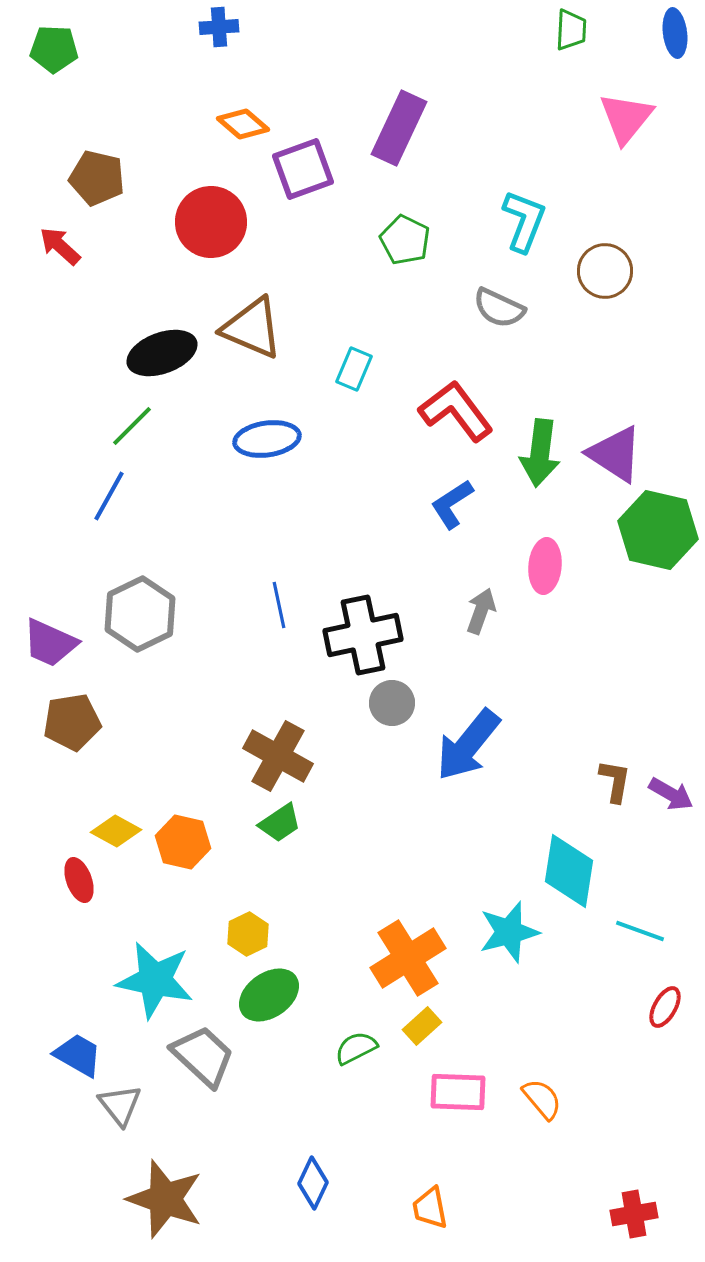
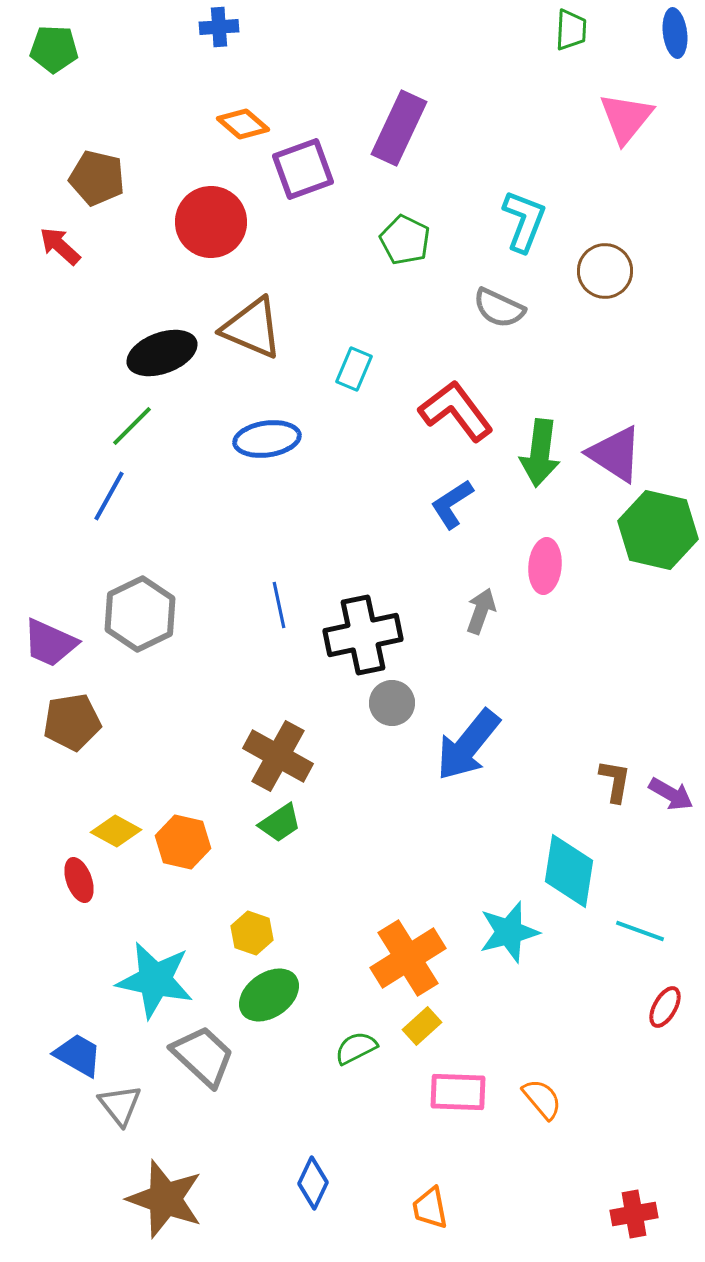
yellow hexagon at (248, 934): moved 4 px right, 1 px up; rotated 15 degrees counterclockwise
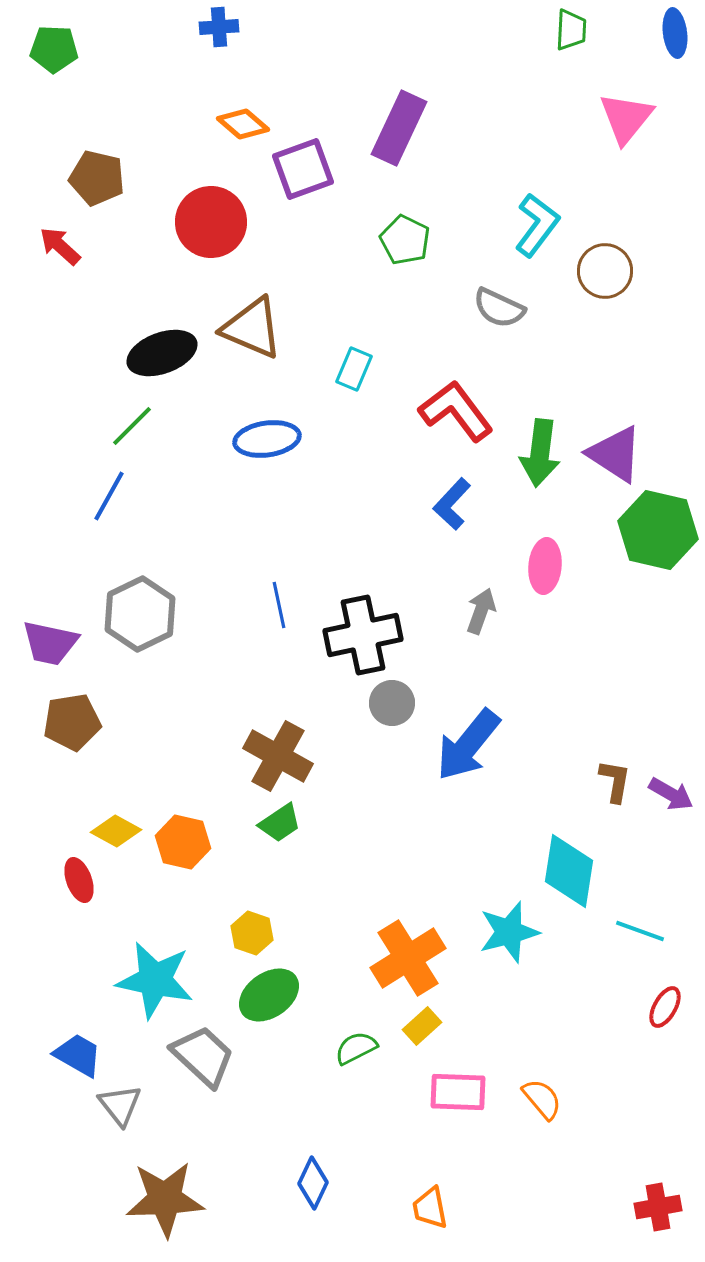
cyan L-shape at (524, 221): moved 13 px right, 4 px down; rotated 16 degrees clockwise
blue L-shape at (452, 504): rotated 14 degrees counterclockwise
purple trapezoid at (50, 643): rotated 12 degrees counterclockwise
brown star at (165, 1199): rotated 22 degrees counterclockwise
red cross at (634, 1214): moved 24 px right, 7 px up
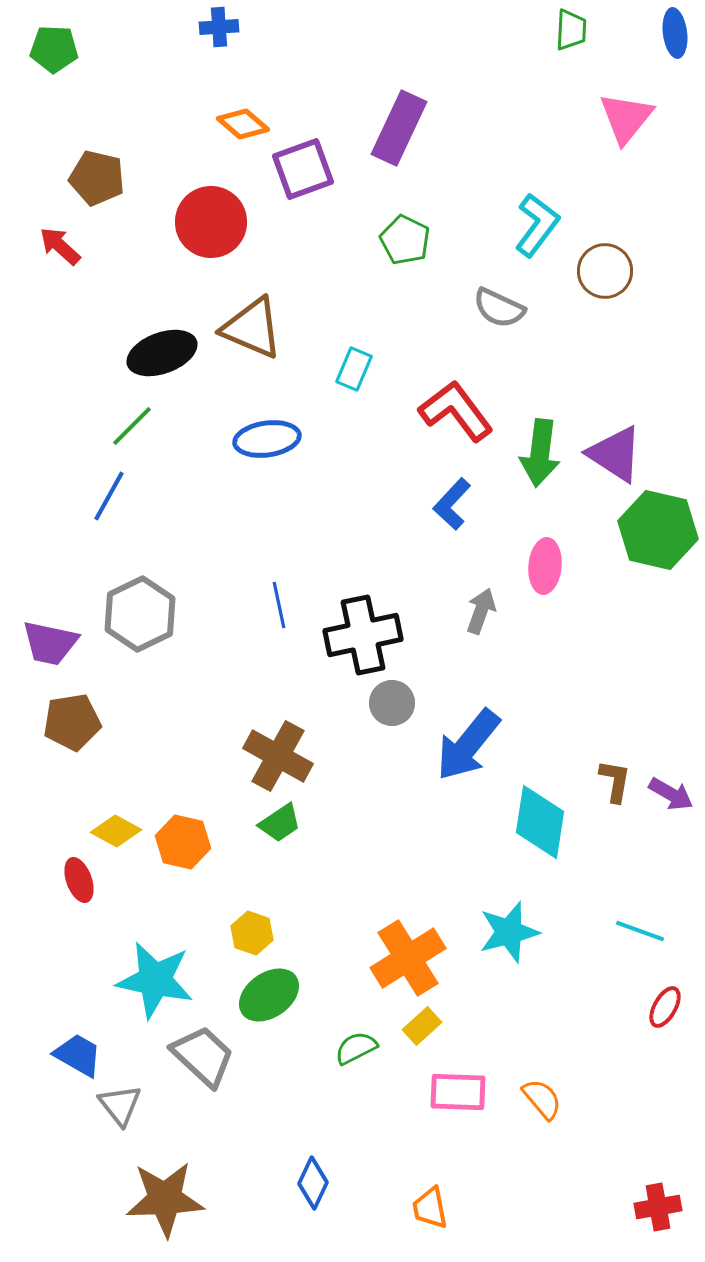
cyan diamond at (569, 871): moved 29 px left, 49 px up
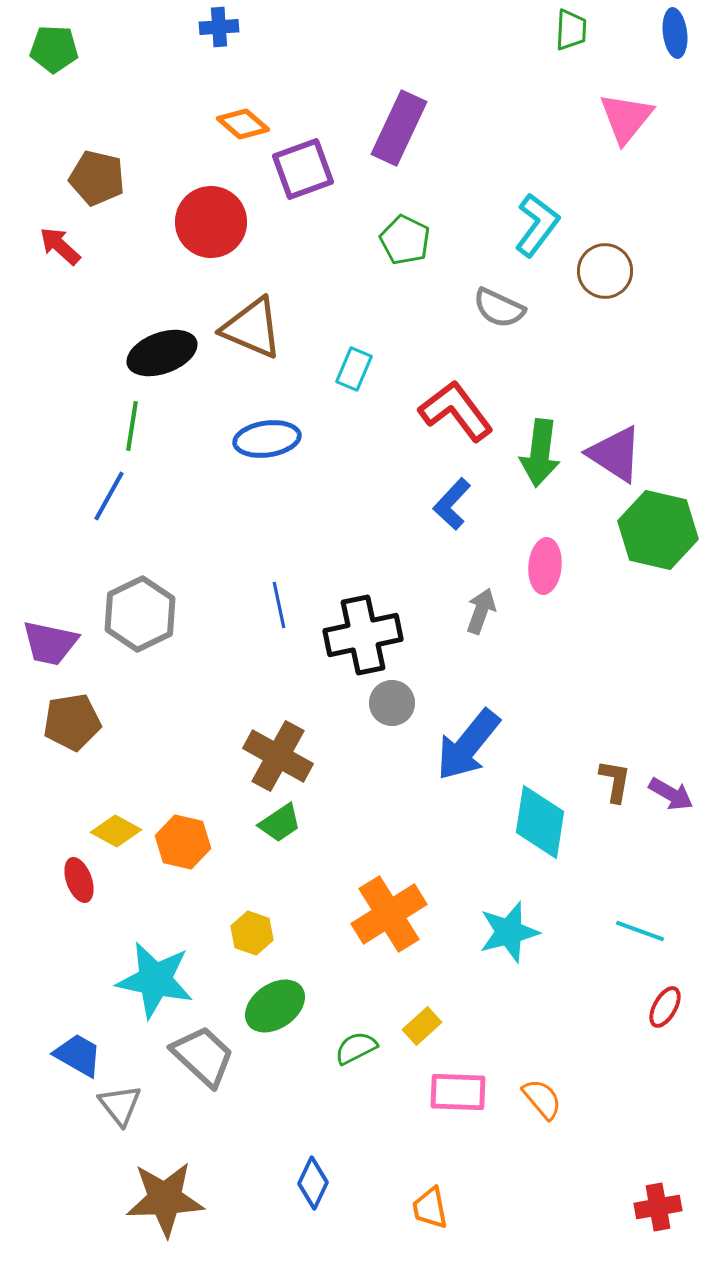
green line at (132, 426): rotated 36 degrees counterclockwise
orange cross at (408, 958): moved 19 px left, 44 px up
green ellipse at (269, 995): moved 6 px right, 11 px down
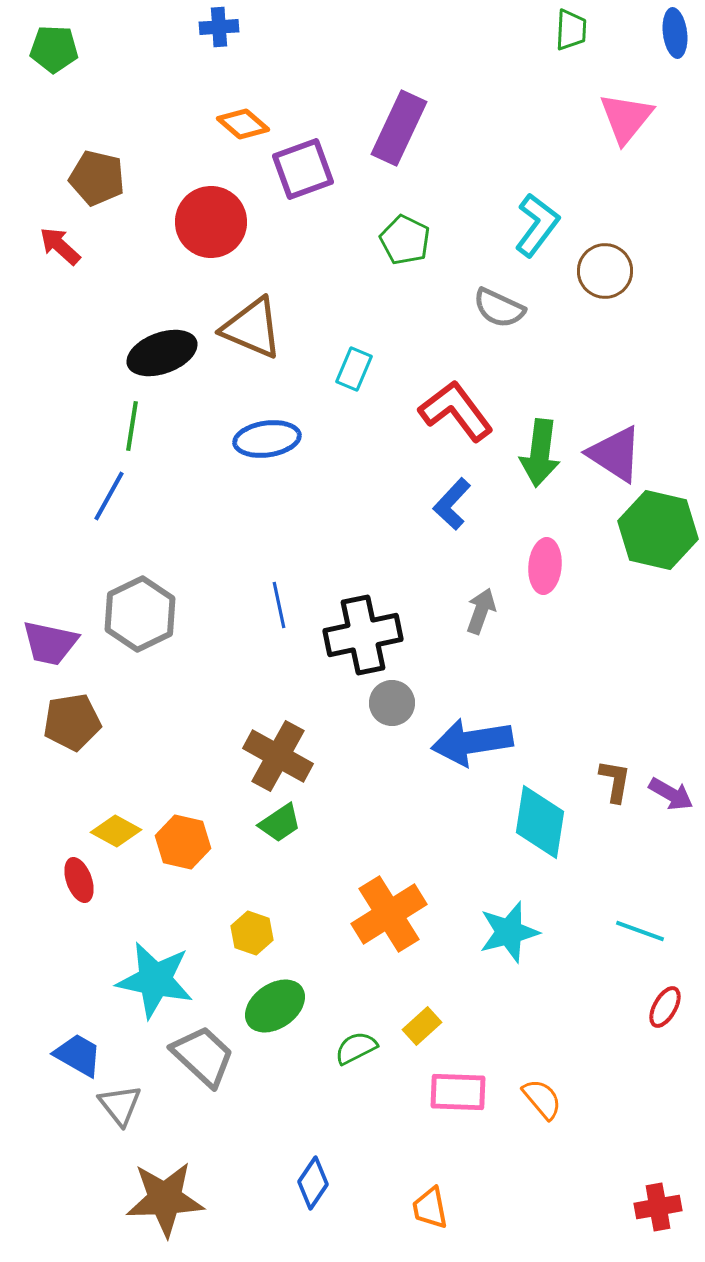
blue arrow at (468, 745): moved 4 px right, 3 px up; rotated 42 degrees clockwise
blue diamond at (313, 1183): rotated 9 degrees clockwise
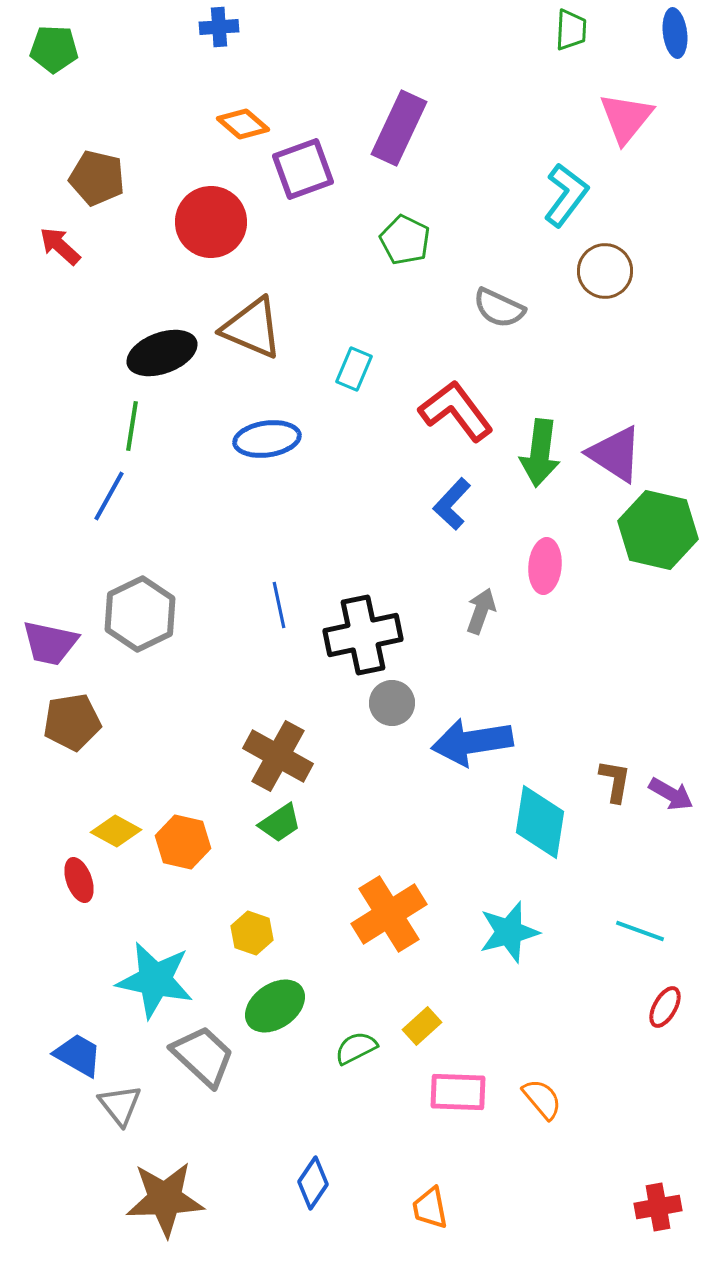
cyan L-shape at (537, 225): moved 29 px right, 30 px up
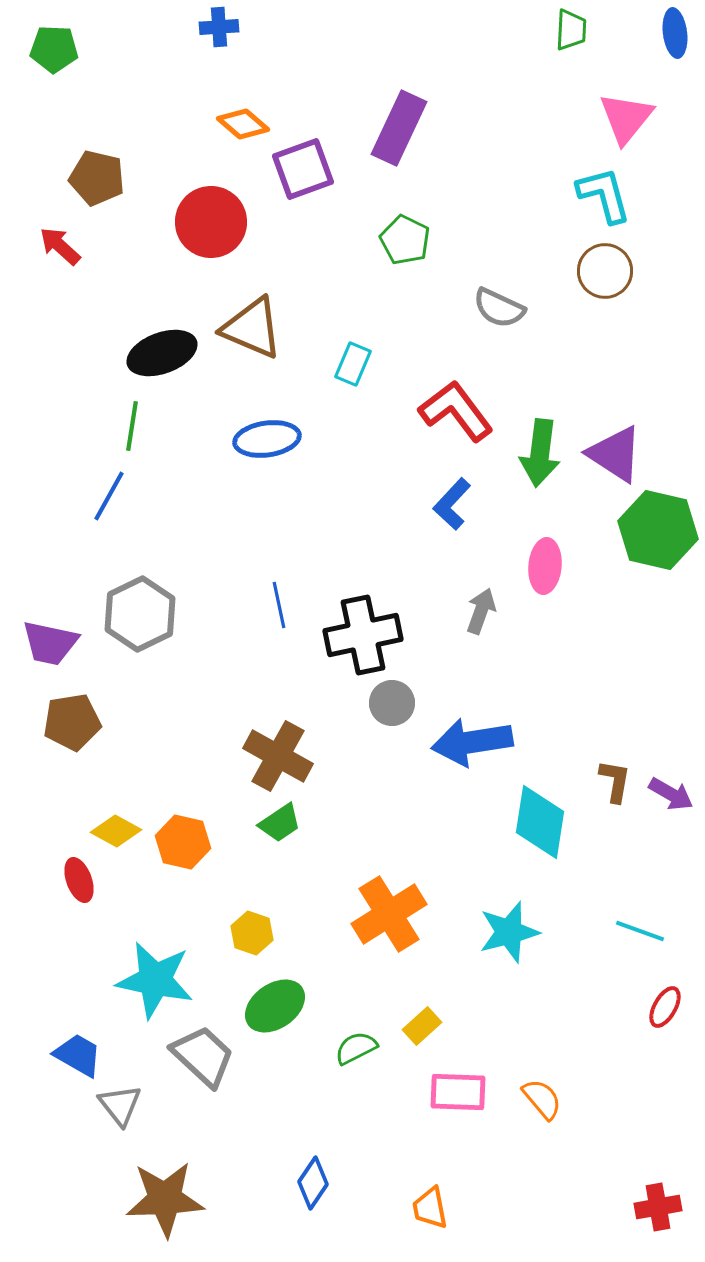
cyan L-shape at (566, 195): moved 38 px right; rotated 52 degrees counterclockwise
cyan rectangle at (354, 369): moved 1 px left, 5 px up
